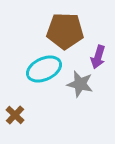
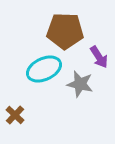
purple arrow: moved 1 px right; rotated 50 degrees counterclockwise
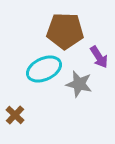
gray star: moved 1 px left
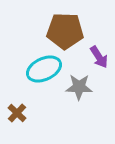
gray star: moved 3 px down; rotated 12 degrees counterclockwise
brown cross: moved 2 px right, 2 px up
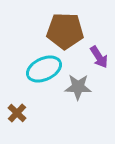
gray star: moved 1 px left
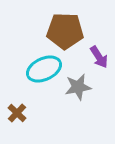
gray star: rotated 12 degrees counterclockwise
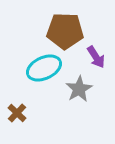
purple arrow: moved 3 px left
cyan ellipse: moved 1 px up
gray star: moved 1 px right, 2 px down; rotated 20 degrees counterclockwise
